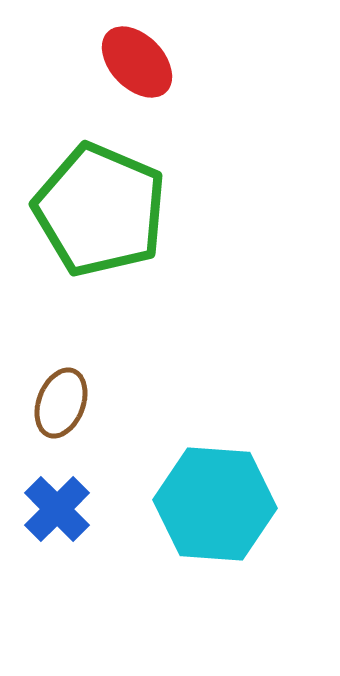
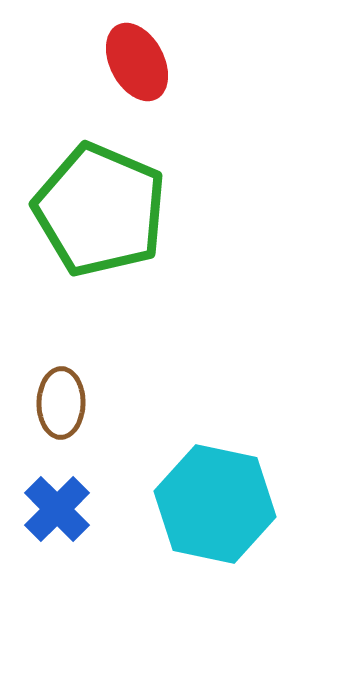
red ellipse: rotated 16 degrees clockwise
brown ellipse: rotated 20 degrees counterclockwise
cyan hexagon: rotated 8 degrees clockwise
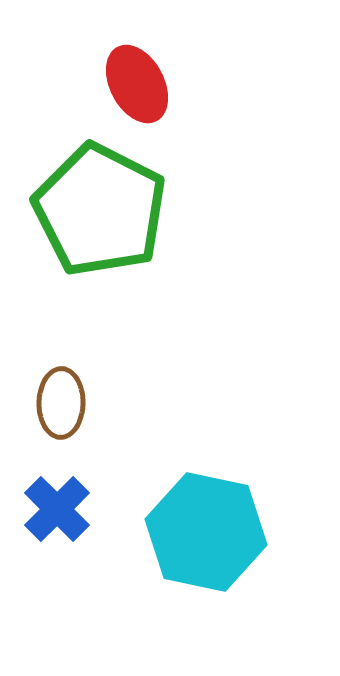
red ellipse: moved 22 px down
green pentagon: rotated 4 degrees clockwise
cyan hexagon: moved 9 px left, 28 px down
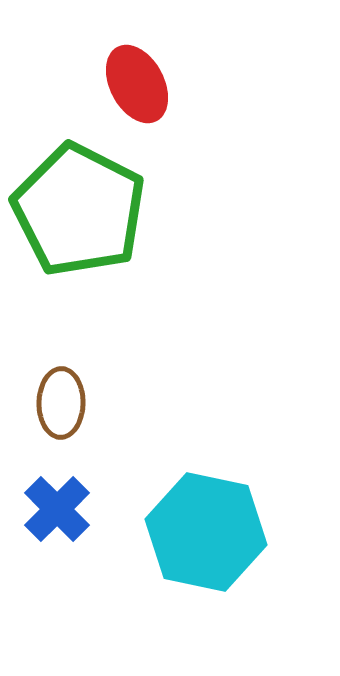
green pentagon: moved 21 px left
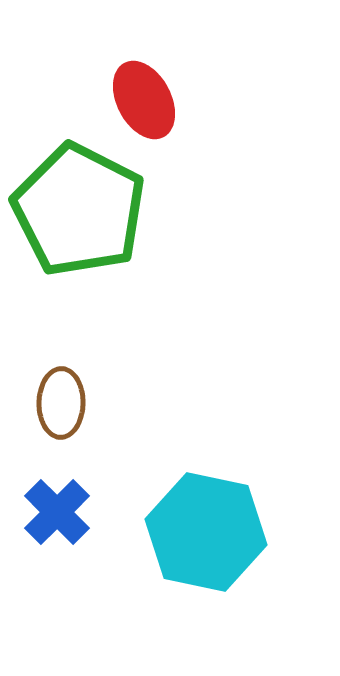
red ellipse: moved 7 px right, 16 px down
blue cross: moved 3 px down
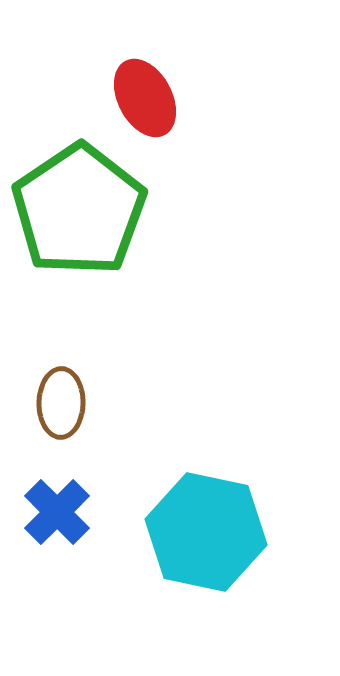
red ellipse: moved 1 px right, 2 px up
green pentagon: rotated 11 degrees clockwise
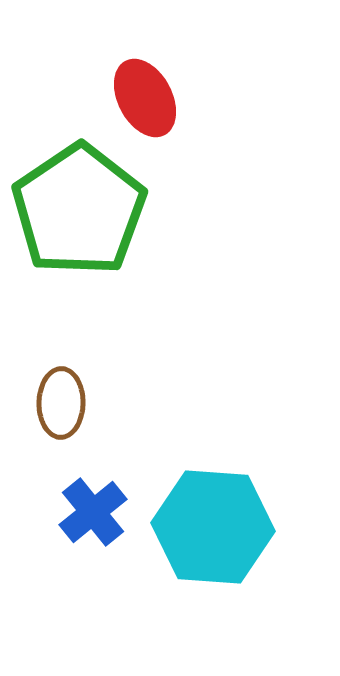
blue cross: moved 36 px right; rotated 6 degrees clockwise
cyan hexagon: moved 7 px right, 5 px up; rotated 8 degrees counterclockwise
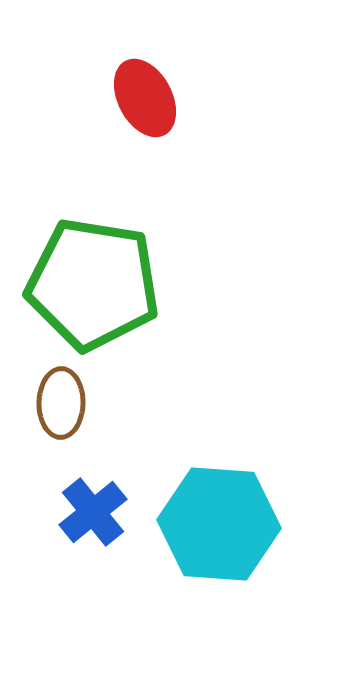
green pentagon: moved 14 px right, 74 px down; rotated 29 degrees counterclockwise
cyan hexagon: moved 6 px right, 3 px up
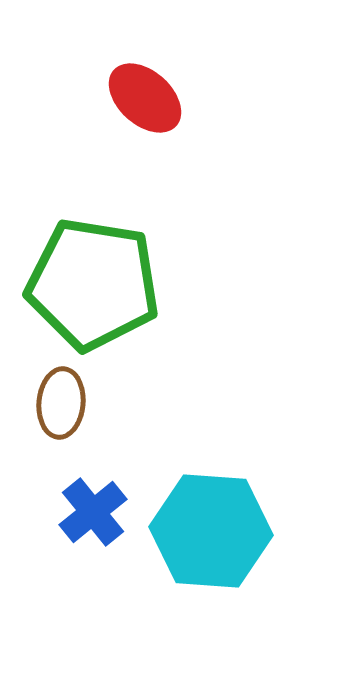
red ellipse: rotated 20 degrees counterclockwise
brown ellipse: rotated 4 degrees clockwise
cyan hexagon: moved 8 px left, 7 px down
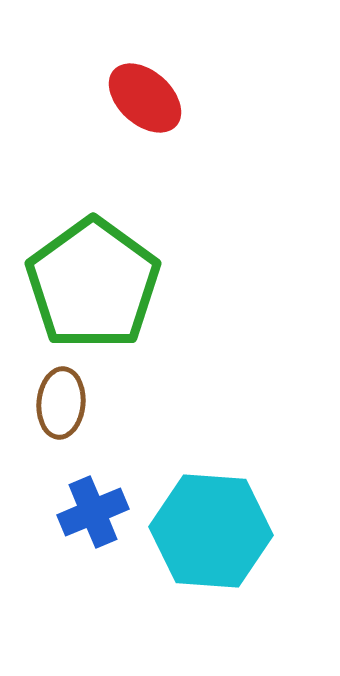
green pentagon: rotated 27 degrees clockwise
blue cross: rotated 16 degrees clockwise
